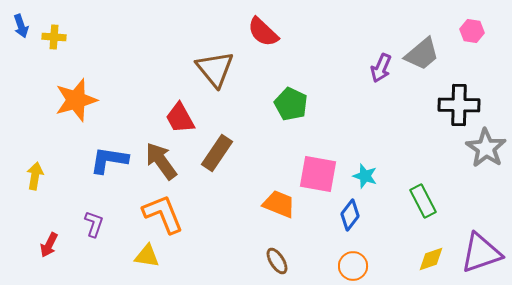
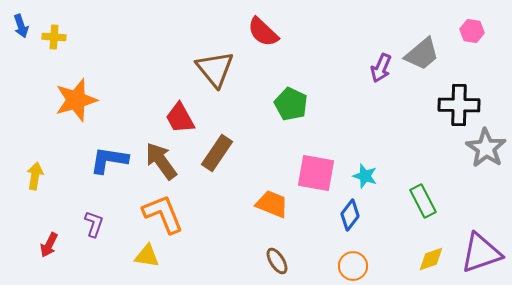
pink square: moved 2 px left, 1 px up
orange trapezoid: moved 7 px left
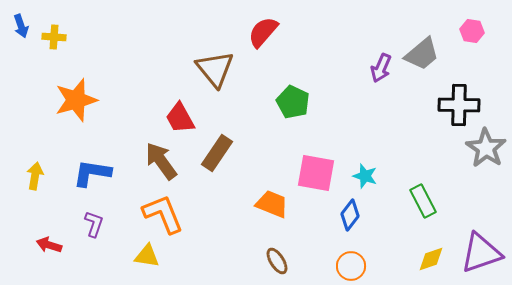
red semicircle: rotated 88 degrees clockwise
green pentagon: moved 2 px right, 2 px up
blue L-shape: moved 17 px left, 13 px down
red arrow: rotated 80 degrees clockwise
orange circle: moved 2 px left
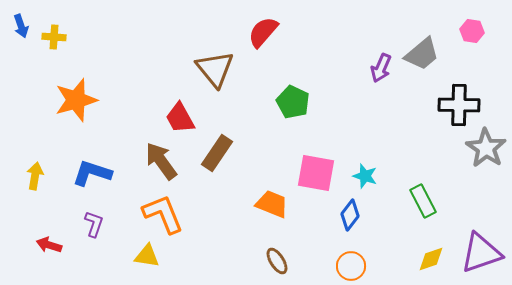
blue L-shape: rotated 9 degrees clockwise
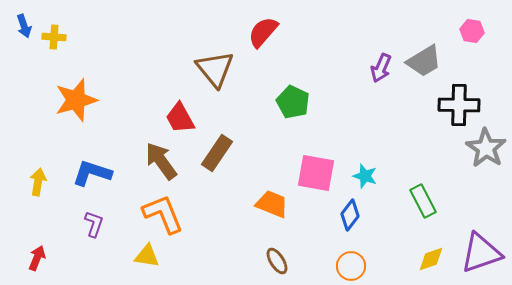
blue arrow: moved 3 px right
gray trapezoid: moved 2 px right, 7 px down; rotated 9 degrees clockwise
yellow arrow: moved 3 px right, 6 px down
red arrow: moved 12 px left, 13 px down; rotated 95 degrees clockwise
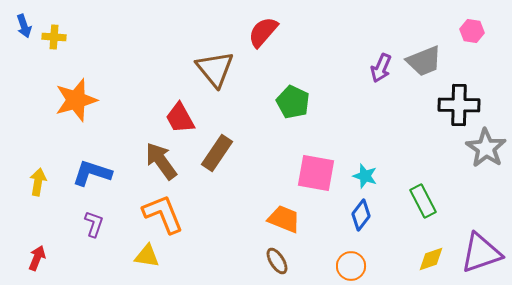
gray trapezoid: rotated 9 degrees clockwise
orange trapezoid: moved 12 px right, 15 px down
blue diamond: moved 11 px right
